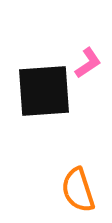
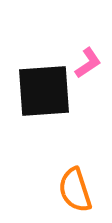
orange semicircle: moved 3 px left
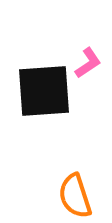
orange semicircle: moved 6 px down
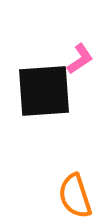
pink L-shape: moved 8 px left, 4 px up
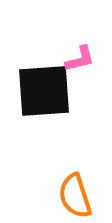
pink L-shape: rotated 20 degrees clockwise
